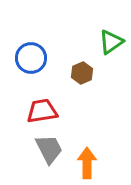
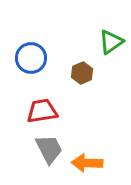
orange arrow: rotated 88 degrees counterclockwise
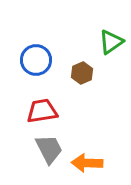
blue circle: moved 5 px right, 2 px down
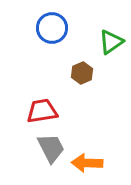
blue circle: moved 16 px right, 32 px up
gray trapezoid: moved 2 px right, 1 px up
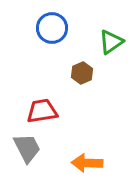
gray trapezoid: moved 24 px left
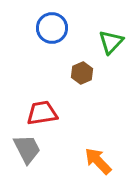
green triangle: rotated 12 degrees counterclockwise
red trapezoid: moved 2 px down
gray trapezoid: moved 1 px down
orange arrow: moved 11 px right, 2 px up; rotated 44 degrees clockwise
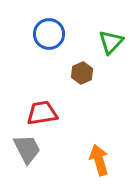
blue circle: moved 3 px left, 6 px down
orange arrow: moved 1 px right, 1 px up; rotated 28 degrees clockwise
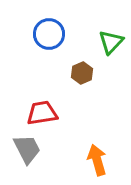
orange arrow: moved 2 px left
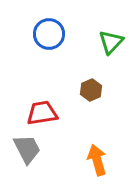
brown hexagon: moved 9 px right, 17 px down
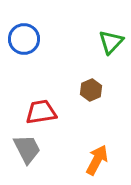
blue circle: moved 25 px left, 5 px down
red trapezoid: moved 1 px left, 1 px up
orange arrow: rotated 44 degrees clockwise
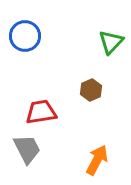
blue circle: moved 1 px right, 3 px up
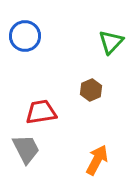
gray trapezoid: moved 1 px left
